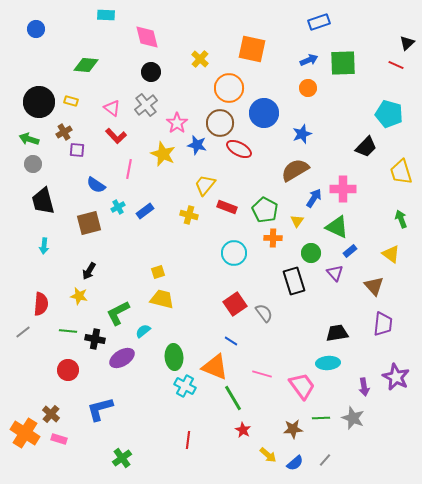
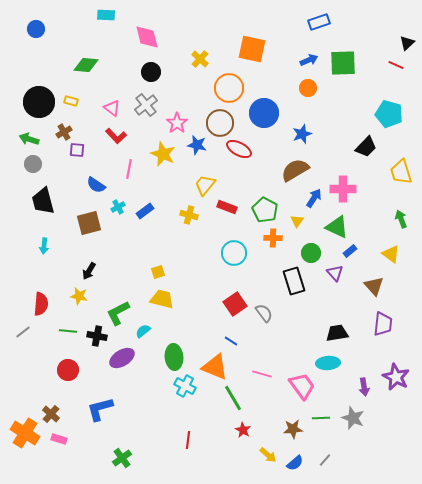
black cross at (95, 339): moved 2 px right, 3 px up
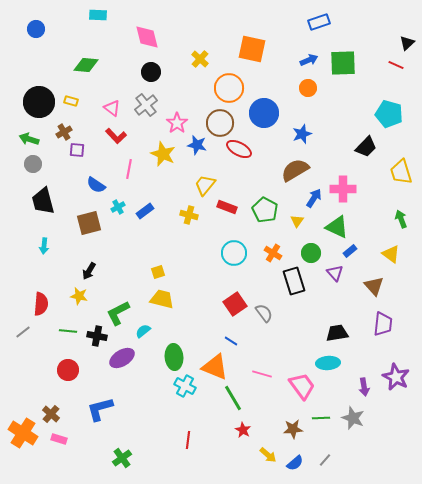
cyan rectangle at (106, 15): moved 8 px left
orange cross at (273, 238): moved 15 px down; rotated 30 degrees clockwise
orange cross at (25, 433): moved 2 px left
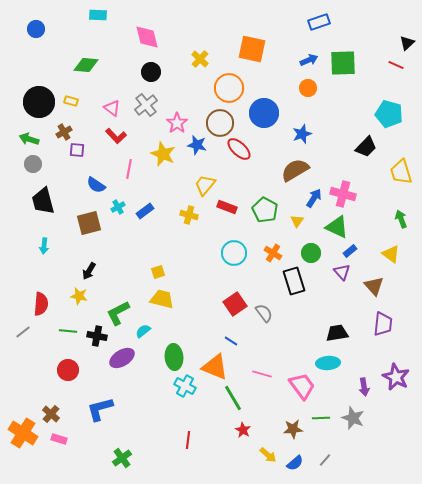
red ellipse at (239, 149): rotated 15 degrees clockwise
pink cross at (343, 189): moved 5 px down; rotated 15 degrees clockwise
purple triangle at (335, 273): moved 7 px right, 1 px up
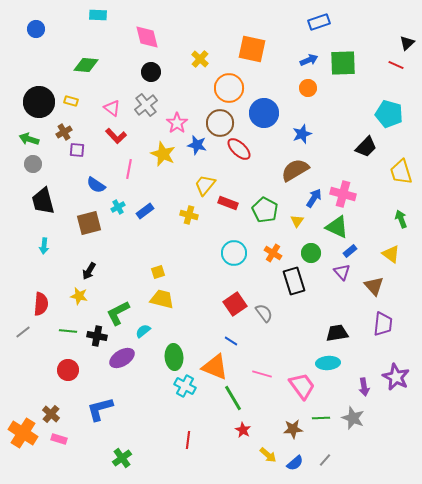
red rectangle at (227, 207): moved 1 px right, 4 px up
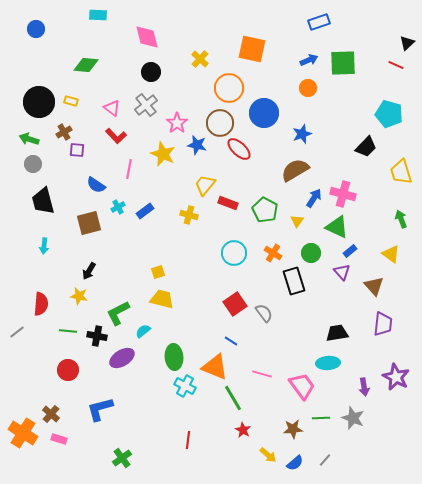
gray line at (23, 332): moved 6 px left
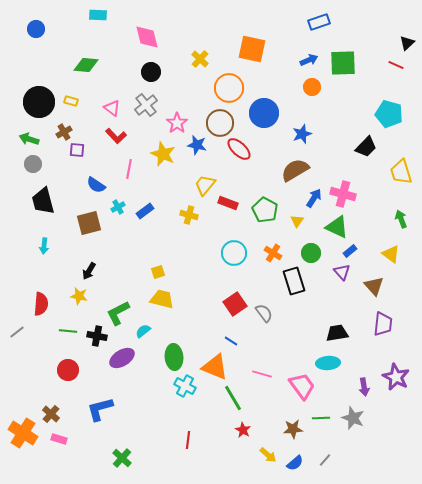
orange circle at (308, 88): moved 4 px right, 1 px up
green cross at (122, 458): rotated 12 degrees counterclockwise
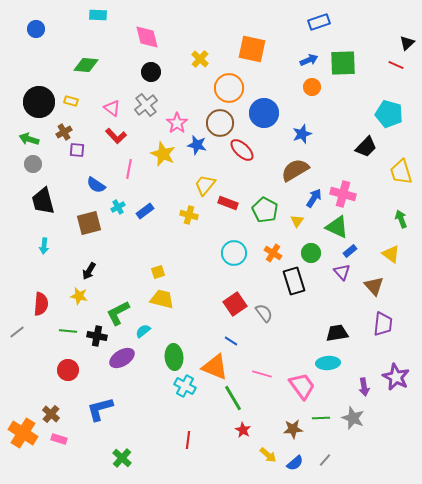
red ellipse at (239, 149): moved 3 px right, 1 px down
